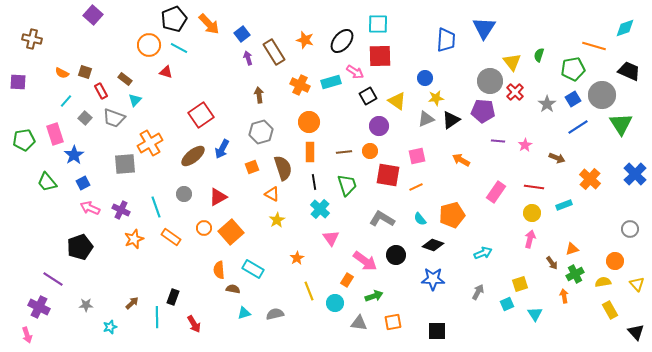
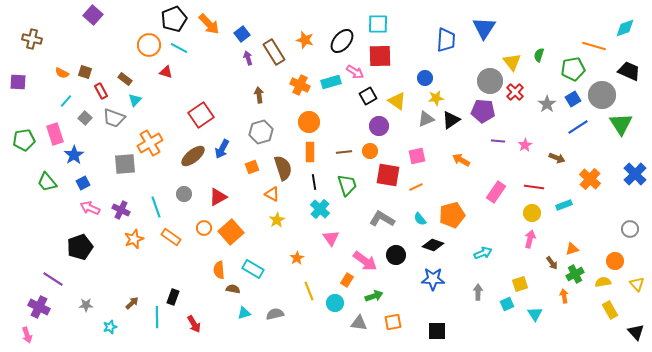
gray arrow at (478, 292): rotated 28 degrees counterclockwise
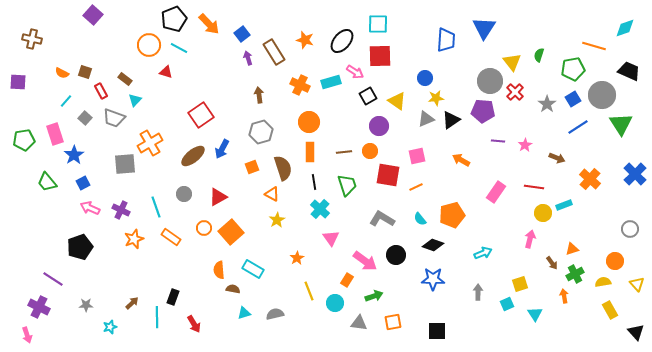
yellow circle at (532, 213): moved 11 px right
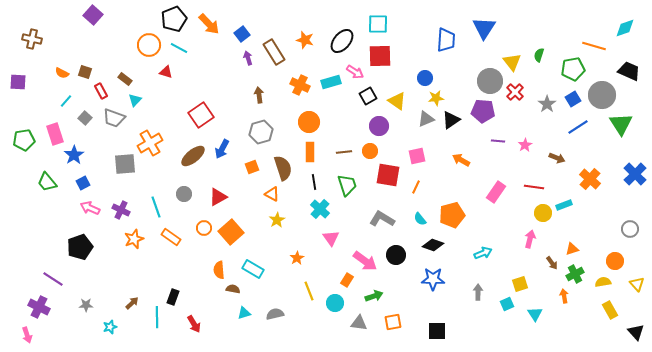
orange line at (416, 187): rotated 40 degrees counterclockwise
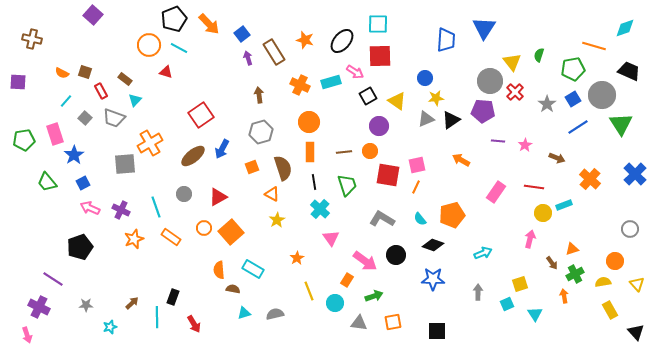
pink square at (417, 156): moved 9 px down
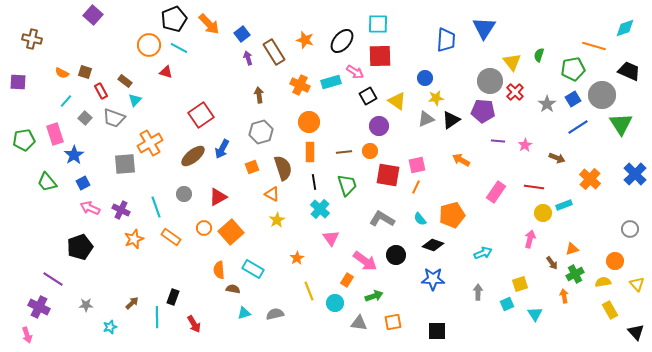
brown rectangle at (125, 79): moved 2 px down
